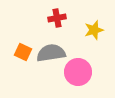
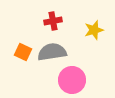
red cross: moved 4 px left, 3 px down
gray semicircle: moved 1 px right, 1 px up
pink circle: moved 6 px left, 8 px down
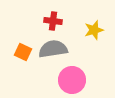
red cross: rotated 18 degrees clockwise
gray semicircle: moved 1 px right, 3 px up
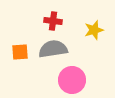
orange square: moved 3 px left; rotated 30 degrees counterclockwise
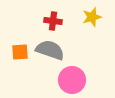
yellow star: moved 2 px left, 13 px up
gray semicircle: moved 3 px left, 1 px down; rotated 28 degrees clockwise
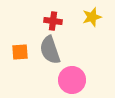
gray semicircle: rotated 128 degrees counterclockwise
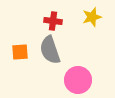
pink circle: moved 6 px right
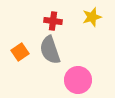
orange square: rotated 30 degrees counterclockwise
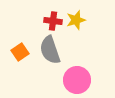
yellow star: moved 16 px left, 3 px down
pink circle: moved 1 px left
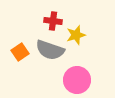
yellow star: moved 15 px down
gray semicircle: rotated 52 degrees counterclockwise
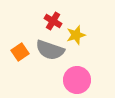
red cross: rotated 24 degrees clockwise
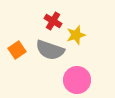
orange square: moved 3 px left, 2 px up
